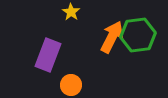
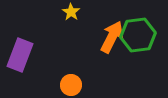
purple rectangle: moved 28 px left
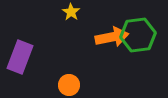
orange arrow: rotated 52 degrees clockwise
purple rectangle: moved 2 px down
orange circle: moved 2 px left
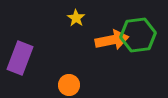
yellow star: moved 5 px right, 6 px down
orange arrow: moved 3 px down
purple rectangle: moved 1 px down
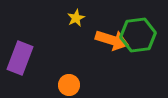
yellow star: rotated 12 degrees clockwise
orange arrow: rotated 28 degrees clockwise
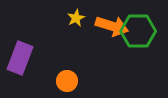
green hexagon: moved 4 px up; rotated 8 degrees clockwise
orange arrow: moved 14 px up
orange circle: moved 2 px left, 4 px up
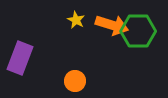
yellow star: moved 2 px down; rotated 18 degrees counterclockwise
orange arrow: moved 1 px up
orange circle: moved 8 px right
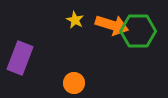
yellow star: moved 1 px left
orange circle: moved 1 px left, 2 px down
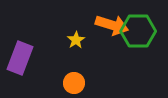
yellow star: moved 1 px right, 20 px down; rotated 12 degrees clockwise
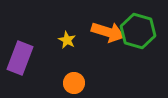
orange arrow: moved 4 px left, 7 px down
green hexagon: rotated 16 degrees clockwise
yellow star: moved 9 px left; rotated 12 degrees counterclockwise
